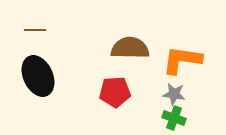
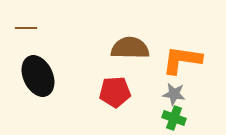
brown line: moved 9 px left, 2 px up
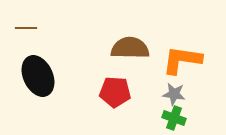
red pentagon: rotated 8 degrees clockwise
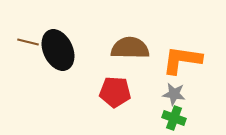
brown line: moved 2 px right, 14 px down; rotated 15 degrees clockwise
black ellipse: moved 20 px right, 26 px up
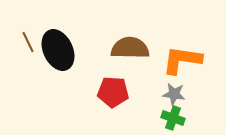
brown line: rotated 50 degrees clockwise
red pentagon: moved 2 px left
green cross: moved 1 px left
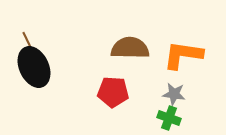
black ellipse: moved 24 px left, 17 px down
orange L-shape: moved 1 px right, 5 px up
green cross: moved 4 px left
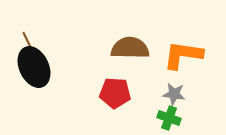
red pentagon: moved 2 px right, 1 px down
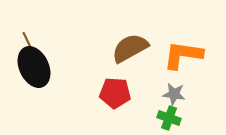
brown semicircle: rotated 30 degrees counterclockwise
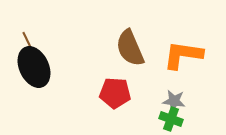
brown semicircle: rotated 84 degrees counterclockwise
gray star: moved 7 px down
green cross: moved 2 px right, 1 px down
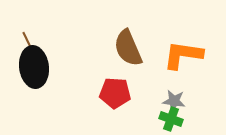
brown semicircle: moved 2 px left
black ellipse: rotated 18 degrees clockwise
